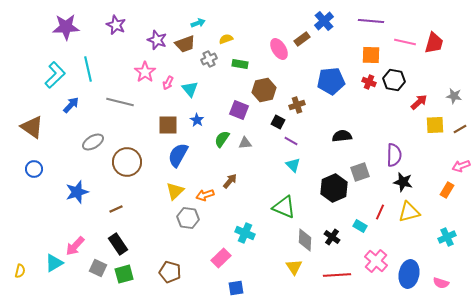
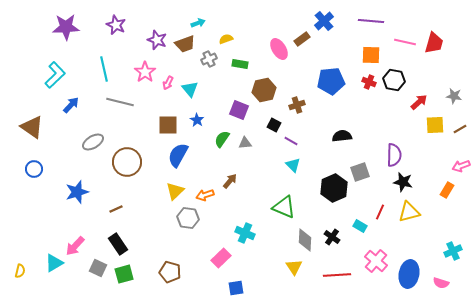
cyan line at (88, 69): moved 16 px right
black square at (278, 122): moved 4 px left, 3 px down
cyan cross at (447, 237): moved 6 px right, 14 px down
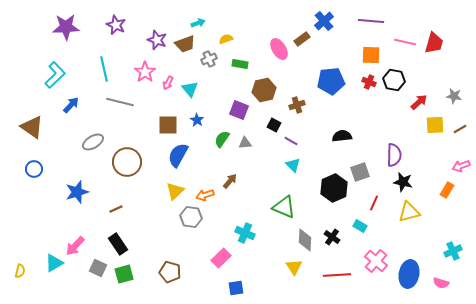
red line at (380, 212): moved 6 px left, 9 px up
gray hexagon at (188, 218): moved 3 px right, 1 px up
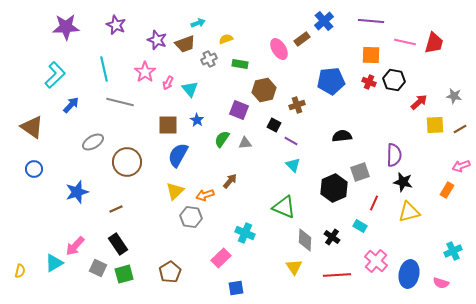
brown pentagon at (170, 272): rotated 25 degrees clockwise
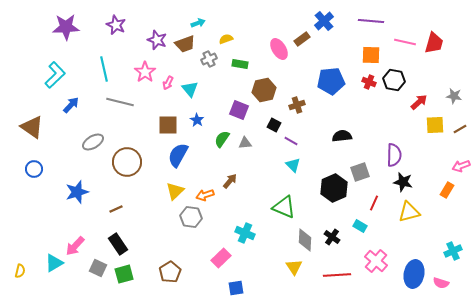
blue ellipse at (409, 274): moved 5 px right
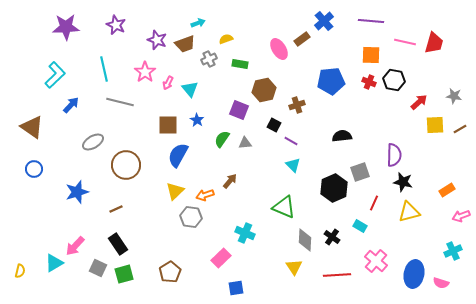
brown circle at (127, 162): moved 1 px left, 3 px down
pink arrow at (461, 166): moved 50 px down
orange rectangle at (447, 190): rotated 28 degrees clockwise
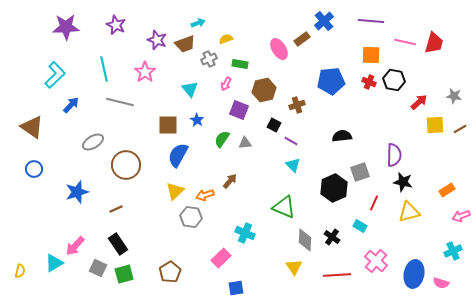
pink arrow at (168, 83): moved 58 px right, 1 px down
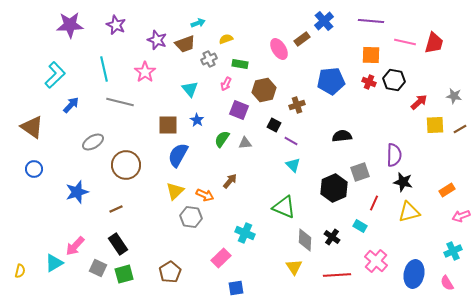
purple star at (66, 27): moved 4 px right, 2 px up
orange arrow at (205, 195): rotated 138 degrees counterclockwise
pink semicircle at (441, 283): moved 6 px right; rotated 42 degrees clockwise
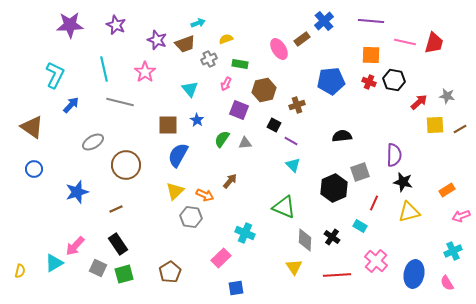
cyan L-shape at (55, 75): rotated 20 degrees counterclockwise
gray star at (454, 96): moved 7 px left
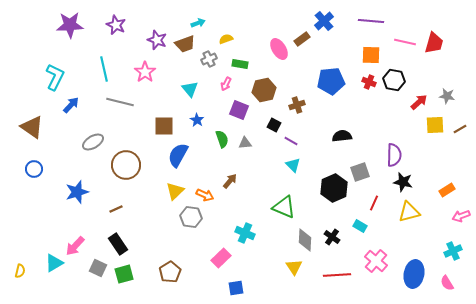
cyan L-shape at (55, 75): moved 2 px down
brown square at (168, 125): moved 4 px left, 1 px down
green semicircle at (222, 139): rotated 126 degrees clockwise
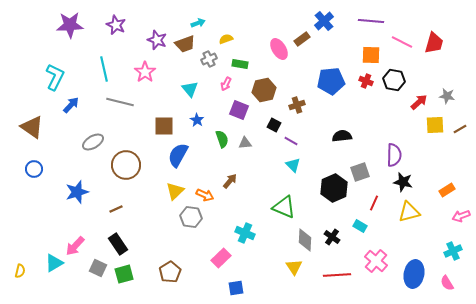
pink line at (405, 42): moved 3 px left; rotated 15 degrees clockwise
red cross at (369, 82): moved 3 px left, 1 px up
